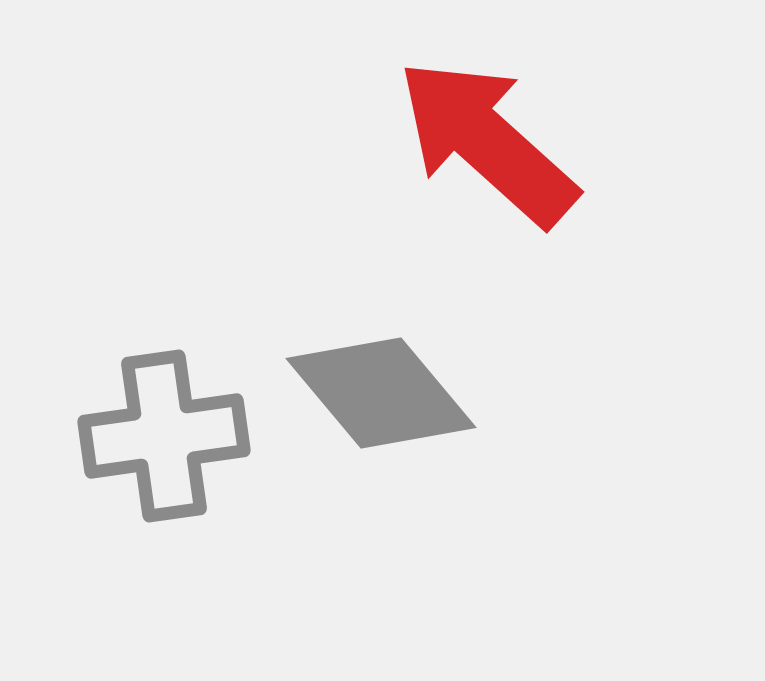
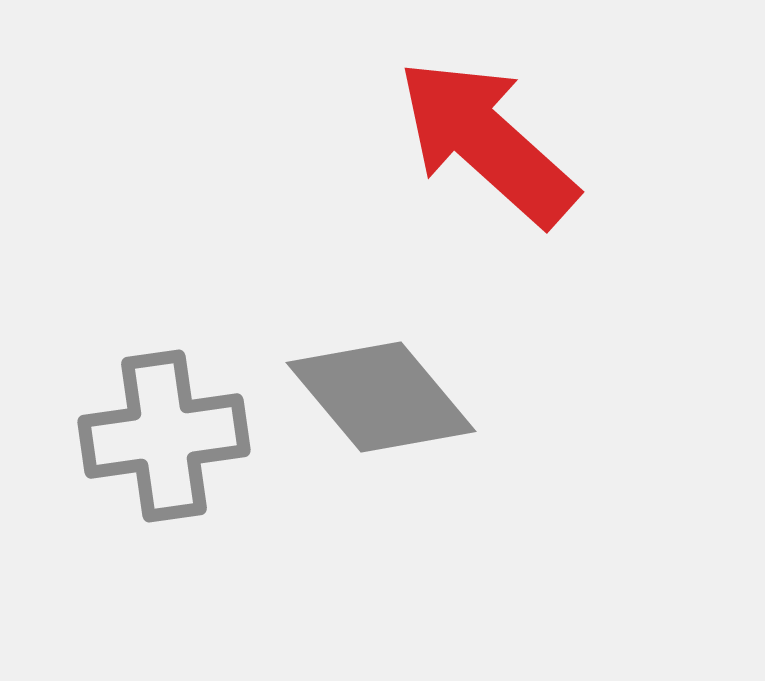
gray diamond: moved 4 px down
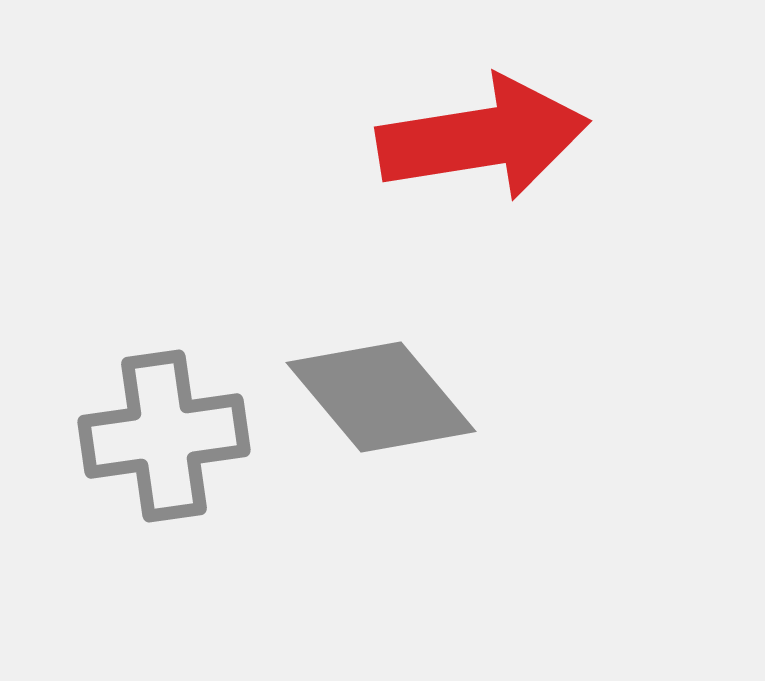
red arrow: moved 4 px left, 4 px up; rotated 129 degrees clockwise
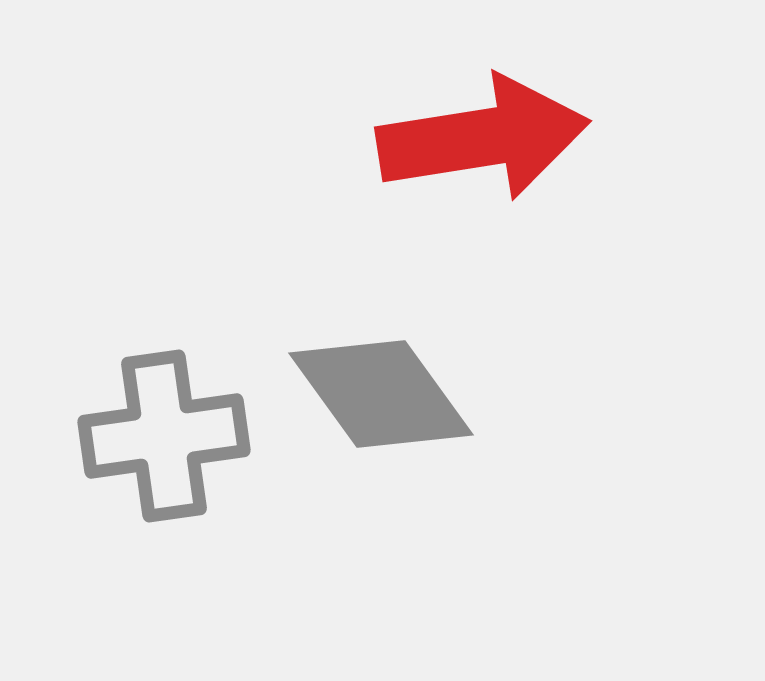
gray diamond: moved 3 px up; rotated 4 degrees clockwise
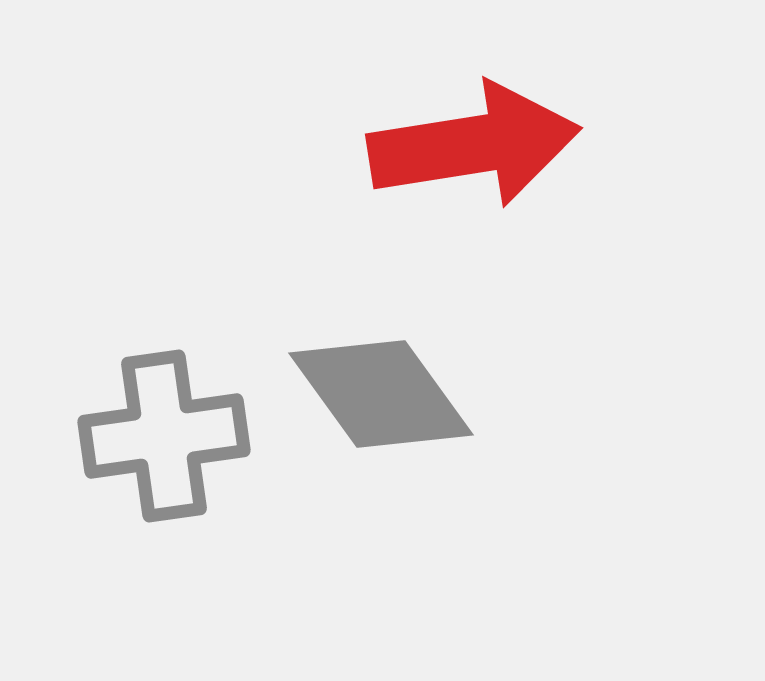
red arrow: moved 9 px left, 7 px down
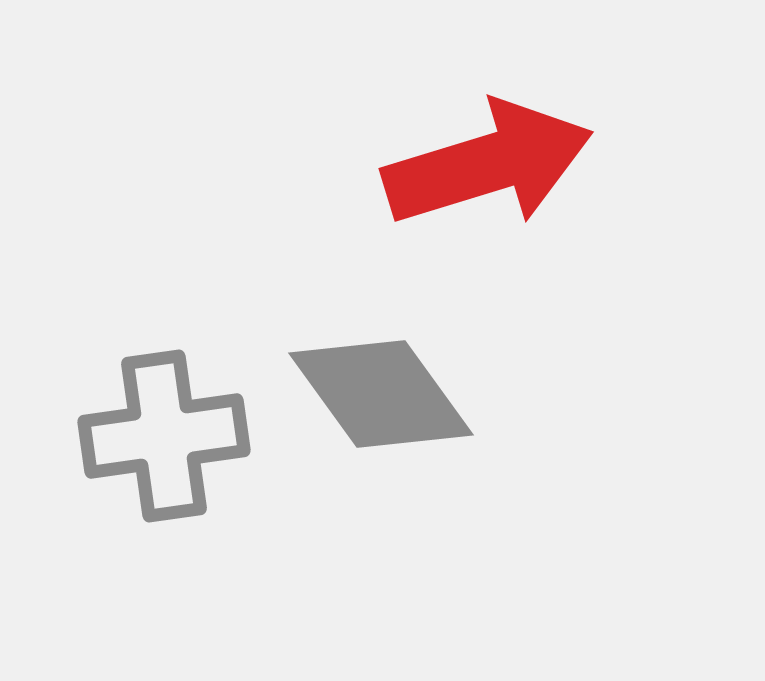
red arrow: moved 14 px right, 19 px down; rotated 8 degrees counterclockwise
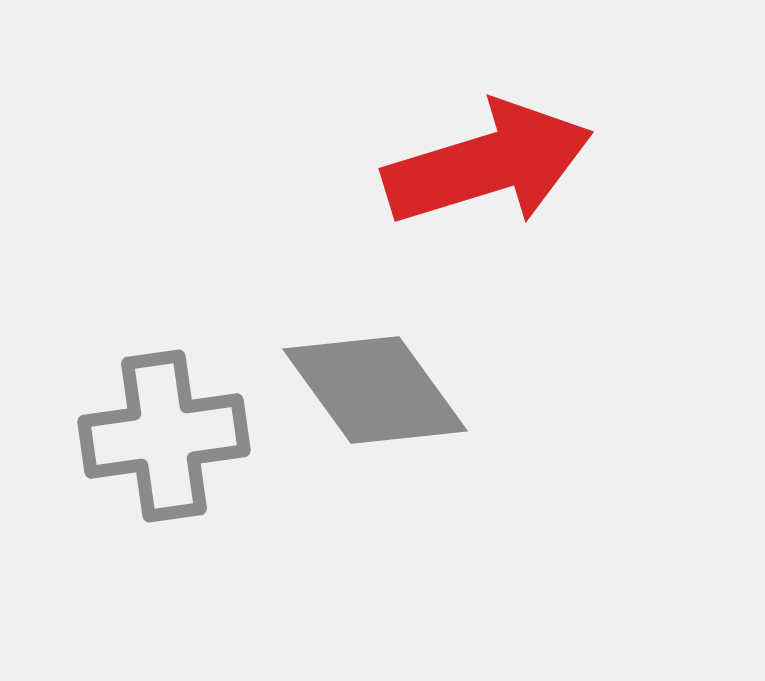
gray diamond: moved 6 px left, 4 px up
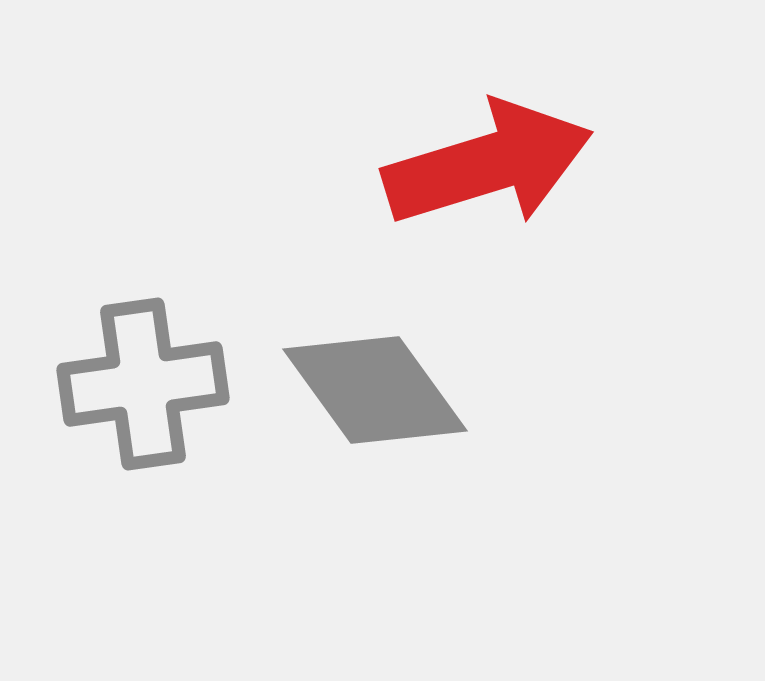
gray cross: moved 21 px left, 52 px up
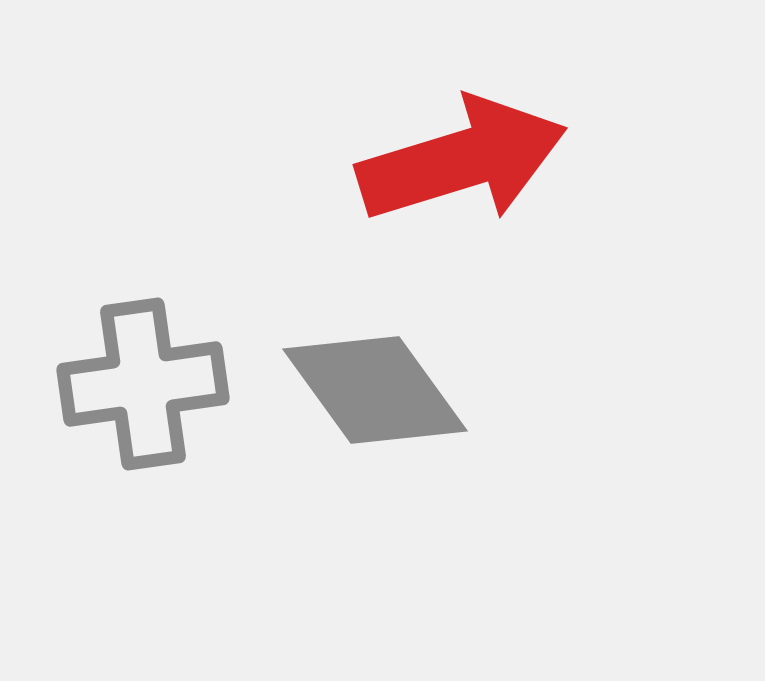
red arrow: moved 26 px left, 4 px up
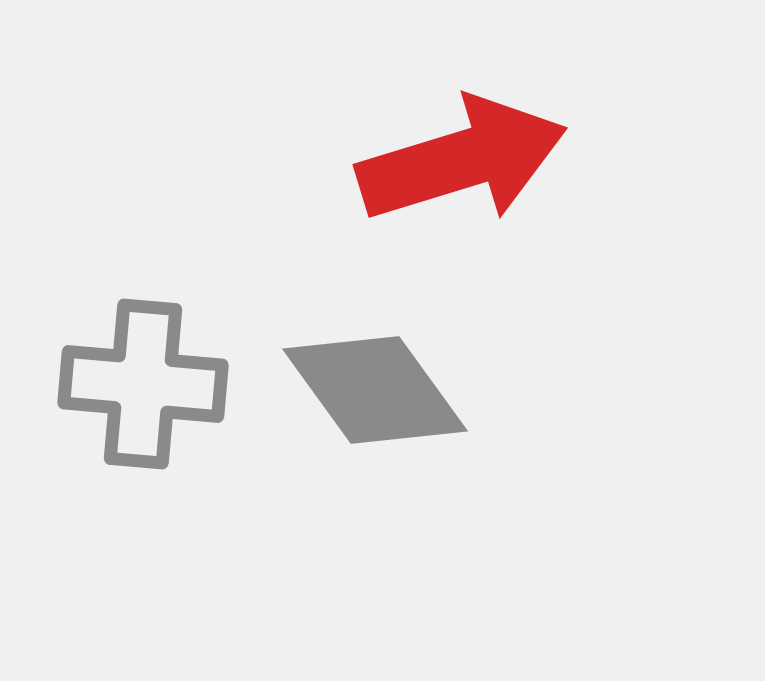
gray cross: rotated 13 degrees clockwise
